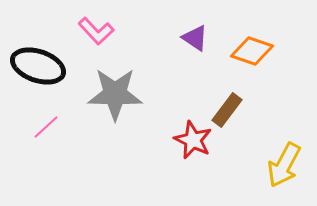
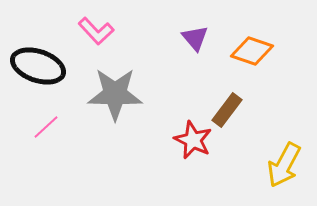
purple triangle: rotated 16 degrees clockwise
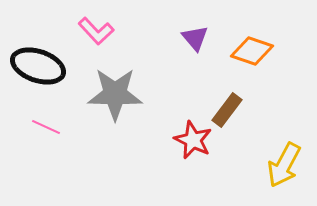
pink line: rotated 68 degrees clockwise
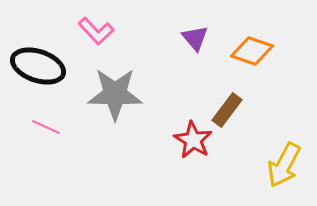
red star: rotated 6 degrees clockwise
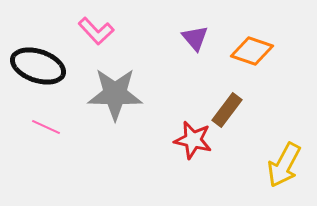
red star: rotated 18 degrees counterclockwise
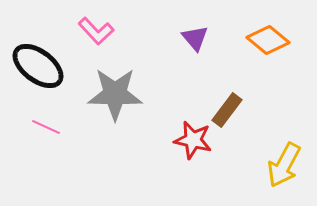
orange diamond: moved 16 px right, 11 px up; rotated 21 degrees clockwise
black ellipse: rotated 18 degrees clockwise
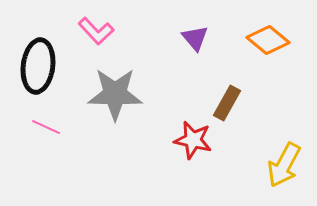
black ellipse: rotated 60 degrees clockwise
brown rectangle: moved 7 px up; rotated 8 degrees counterclockwise
